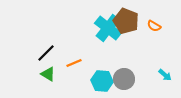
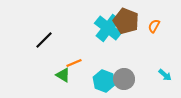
orange semicircle: rotated 88 degrees clockwise
black line: moved 2 px left, 13 px up
green triangle: moved 15 px right, 1 px down
cyan hexagon: moved 2 px right; rotated 15 degrees clockwise
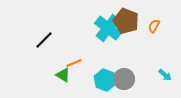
cyan hexagon: moved 1 px right, 1 px up
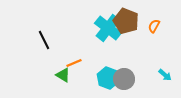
black line: rotated 72 degrees counterclockwise
cyan hexagon: moved 3 px right, 2 px up
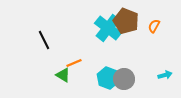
cyan arrow: rotated 56 degrees counterclockwise
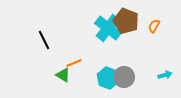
gray circle: moved 2 px up
